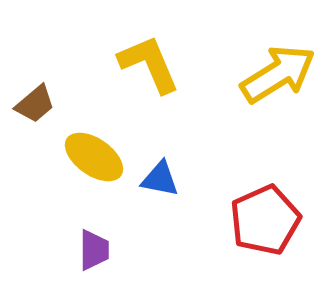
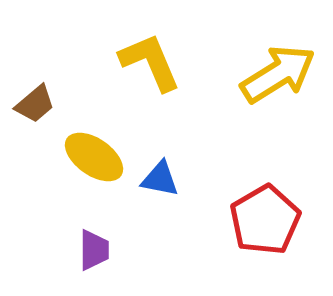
yellow L-shape: moved 1 px right, 2 px up
red pentagon: rotated 6 degrees counterclockwise
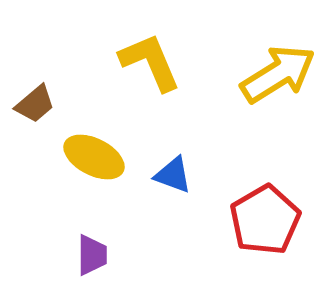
yellow ellipse: rotated 8 degrees counterclockwise
blue triangle: moved 13 px right, 4 px up; rotated 9 degrees clockwise
purple trapezoid: moved 2 px left, 5 px down
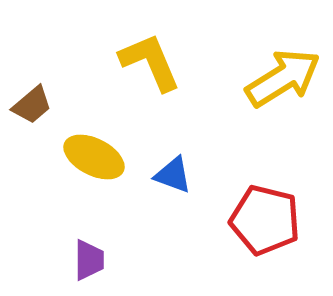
yellow arrow: moved 5 px right, 4 px down
brown trapezoid: moved 3 px left, 1 px down
red pentagon: rotated 28 degrees counterclockwise
purple trapezoid: moved 3 px left, 5 px down
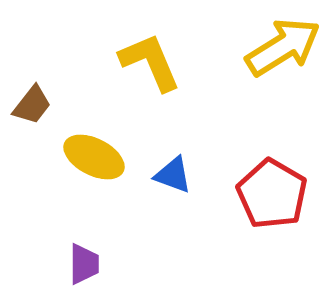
yellow arrow: moved 31 px up
brown trapezoid: rotated 12 degrees counterclockwise
red pentagon: moved 7 px right, 26 px up; rotated 16 degrees clockwise
purple trapezoid: moved 5 px left, 4 px down
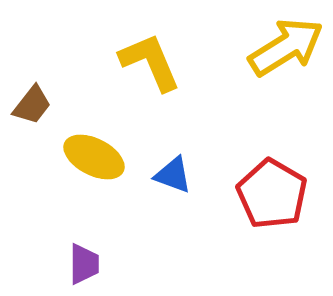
yellow arrow: moved 3 px right
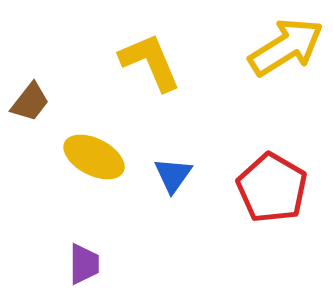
brown trapezoid: moved 2 px left, 3 px up
blue triangle: rotated 45 degrees clockwise
red pentagon: moved 6 px up
